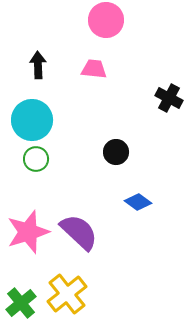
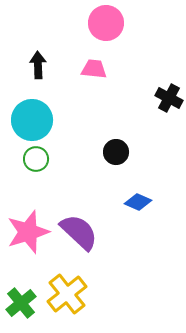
pink circle: moved 3 px down
blue diamond: rotated 12 degrees counterclockwise
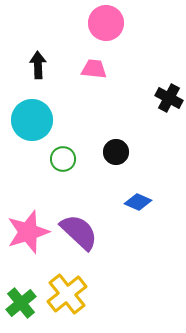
green circle: moved 27 px right
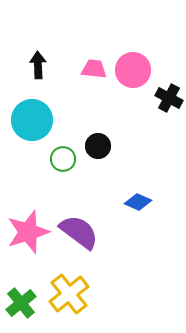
pink circle: moved 27 px right, 47 px down
black circle: moved 18 px left, 6 px up
purple semicircle: rotated 6 degrees counterclockwise
yellow cross: moved 2 px right
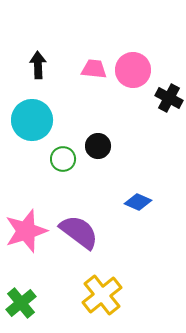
pink star: moved 2 px left, 1 px up
yellow cross: moved 33 px right, 1 px down
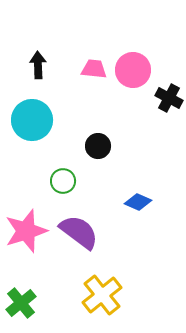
green circle: moved 22 px down
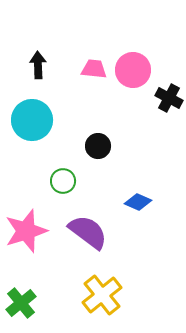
purple semicircle: moved 9 px right
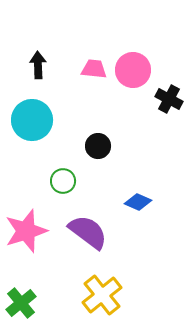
black cross: moved 1 px down
